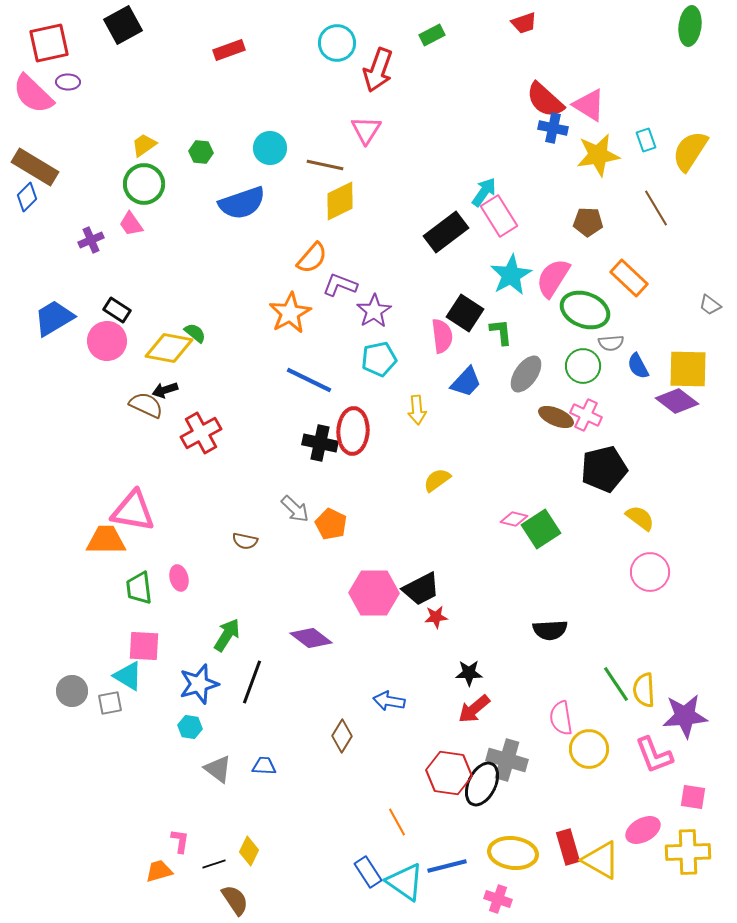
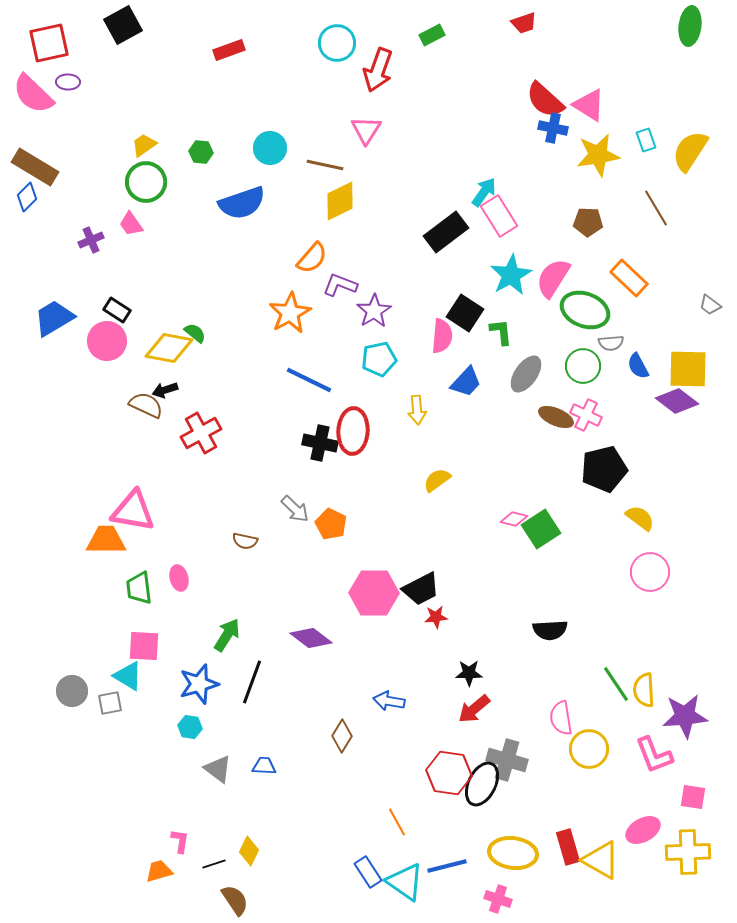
green circle at (144, 184): moved 2 px right, 2 px up
pink semicircle at (442, 336): rotated 12 degrees clockwise
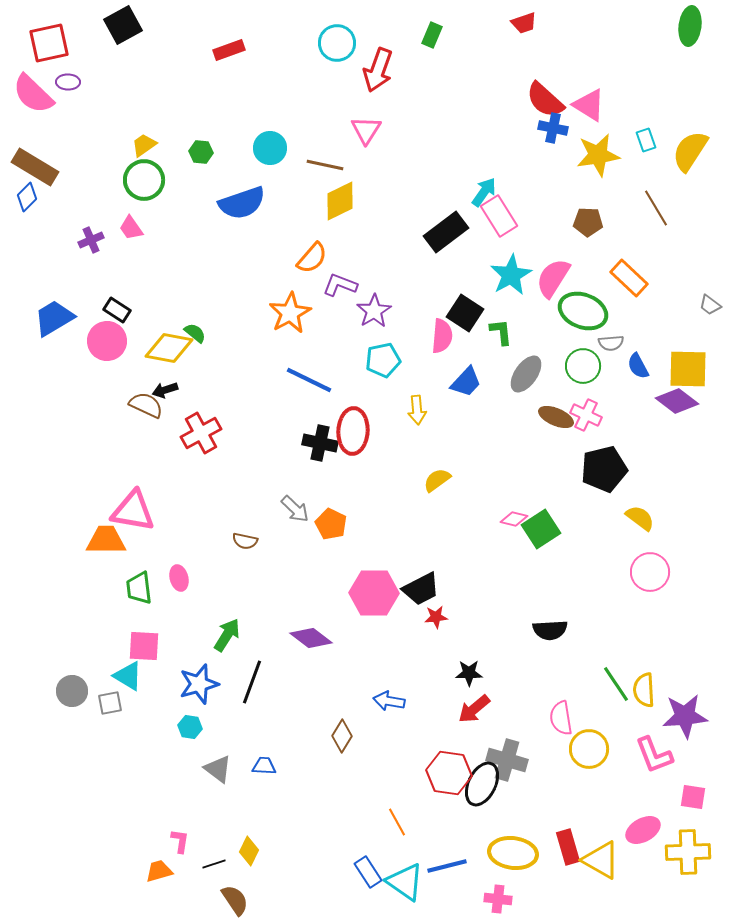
green rectangle at (432, 35): rotated 40 degrees counterclockwise
green circle at (146, 182): moved 2 px left, 2 px up
pink trapezoid at (131, 224): moved 4 px down
green ellipse at (585, 310): moved 2 px left, 1 px down
cyan pentagon at (379, 359): moved 4 px right, 1 px down
pink cross at (498, 899): rotated 12 degrees counterclockwise
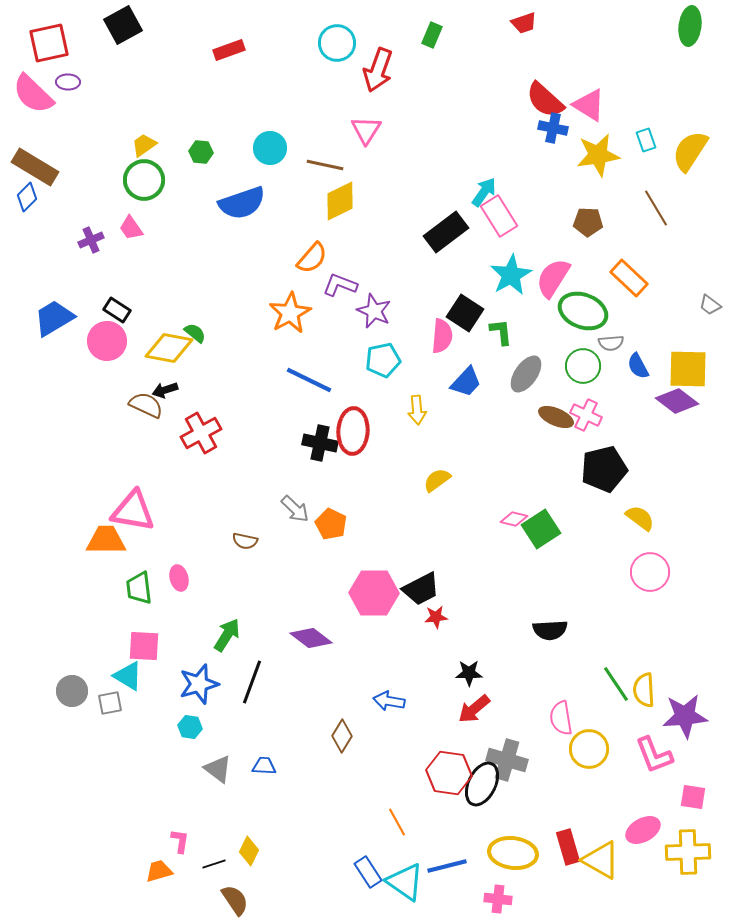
purple star at (374, 311): rotated 16 degrees counterclockwise
